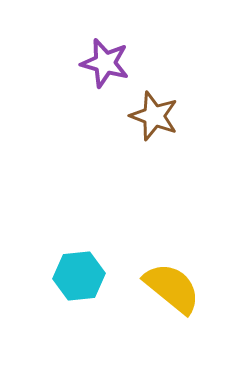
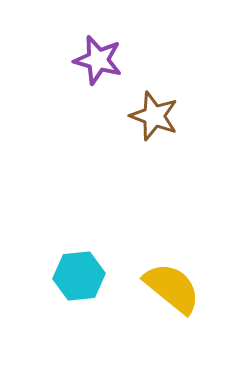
purple star: moved 7 px left, 3 px up
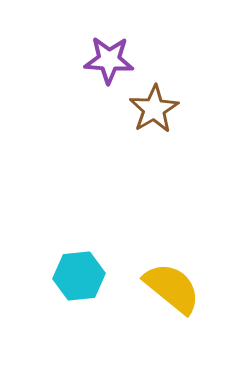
purple star: moved 11 px right; rotated 12 degrees counterclockwise
brown star: moved 7 px up; rotated 21 degrees clockwise
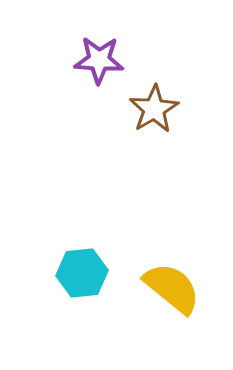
purple star: moved 10 px left
cyan hexagon: moved 3 px right, 3 px up
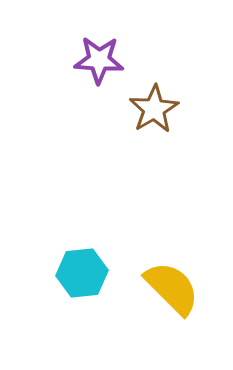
yellow semicircle: rotated 6 degrees clockwise
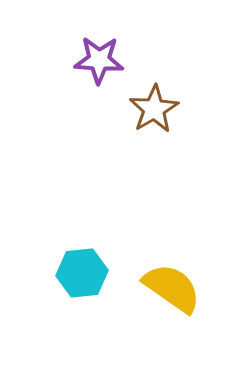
yellow semicircle: rotated 10 degrees counterclockwise
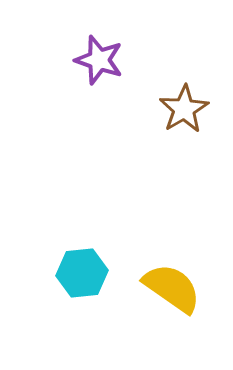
purple star: rotated 15 degrees clockwise
brown star: moved 30 px right
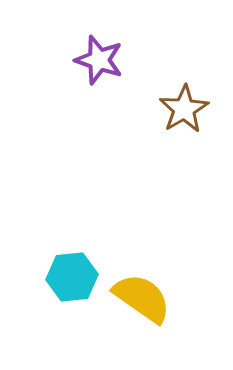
cyan hexagon: moved 10 px left, 4 px down
yellow semicircle: moved 30 px left, 10 px down
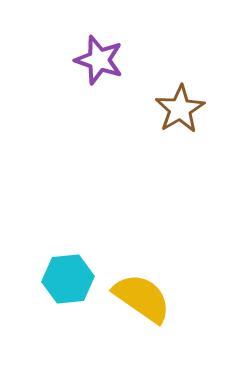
brown star: moved 4 px left
cyan hexagon: moved 4 px left, 2 px down
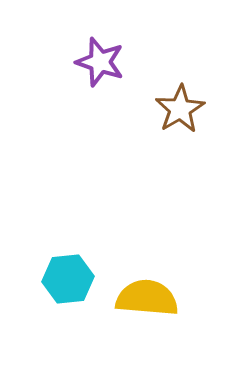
purple star: moved 1 px right, 2 px down
yellow semicircle: moved 5 px right; rotated 30 degrees counterclockwise
